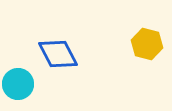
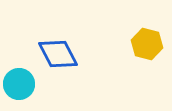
cyan circle: moved 1 px right
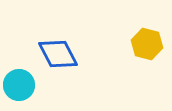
cyan circle: moved 1 px down
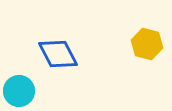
cyan circle: moved 6 px down
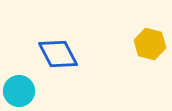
yellow hexagon: moved 3 px right
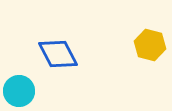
yellow hexagon: moved 1 px down
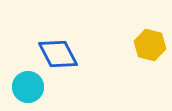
cyan circle: moved 9 px right, 4 px up
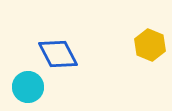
yellow hexagon: rotated 8 degrees clockwise
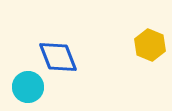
blue diamond: moved 3 px down; rotated 6 degrees clockwise
